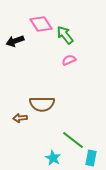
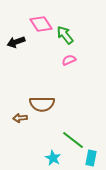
black arrow: moved 1 px right, 1 px down
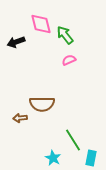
pink diamond: rotated 20 degrees clockwise
green line: rotated 20 degrees clockwise
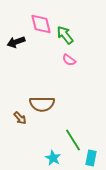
pink semicircle: rotated 120 degrees counterclockwise
brown arrow: rotated 128 degrees counterclockwise
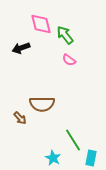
black arrow: moved 5 px right, 6 px down
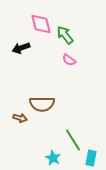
brown arrow: rotated 32 degrees counterclockwise
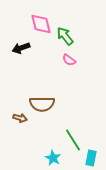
green arrow: moved 1 px down
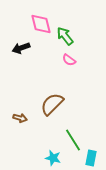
brown semicircle: moved 10 px right; rotated 135 degrees clockwise
cyan star: rotated 14 degrees counterclockwise
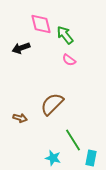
green arrow: moved 1 px up
